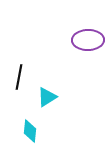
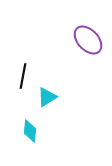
purple ellipse: rotated 48 degrees clockwise
black line: moved 4 px right, 1 px up
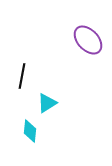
black line: moved 1 px left
cyan triangle: moved 6 px down
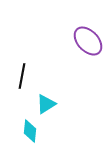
purple ellipse: moved 1 px down
cyan triangle: moved 1 px left, 1 px down
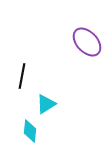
purple ellipse: moved 1 px left, 1 px down
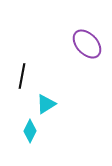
purple ellipse: moved 2 px down
cyan diamond: rotated 20 degrees clockwise
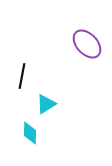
cyan diamond: moved 2 px down; rotated 25 degrees counterclockwise
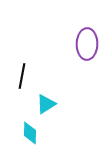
purple ellipse: rotated 44 degrees clockwise
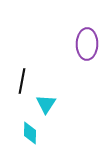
black line: moved 5 px down
cyan triangle: rotated 25 degrees counterclockwise
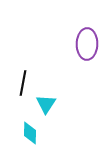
black line: moved 1 px right, 2 px down
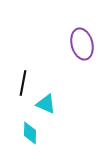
purple ellipse: moved 5 px left; rotated 16 degrees counterclockwise
cyan triangle: rotated 40 degrees counterclockwise
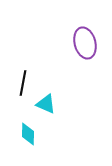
purple ellipse: moved 3 px right, 1 px up
cyan diamond: moved 2 px left, 1 px down
